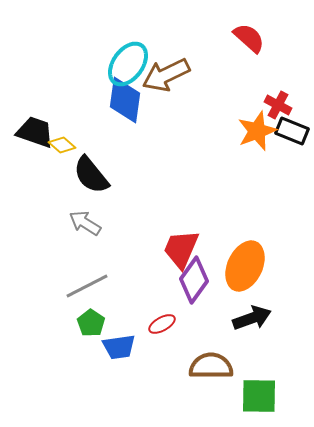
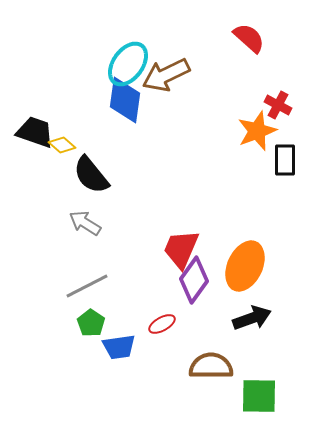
black rectangle: moved 7 px left, 29 px down; rotated 68 degrees clockwise
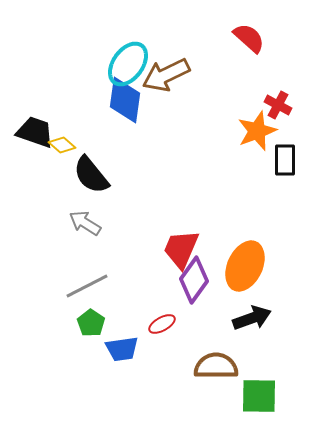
blue trapezoid: moved 3 px right, 2 px down
brown semicircle: moved 5 px right
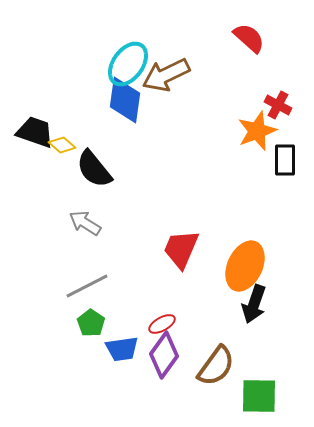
black semicircle: moved 3 px right, 6 px up
purple diamond: moved 30 px left, 75 px down
black arrow: moved 2 px right, 14 px up; rotated 129 degrees clockwise
brown semicircle: rotated 126 degrees clockwise
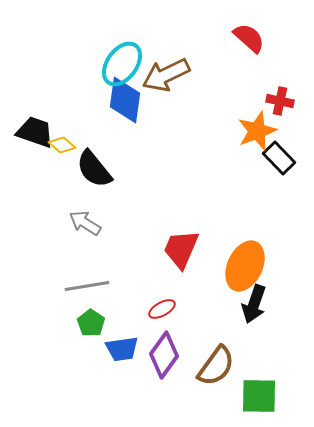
cyan ellipse: moved 6 px left
red cross: moved 2 px right, 4 px up; rotated 16 degrees counterclockwise
black rectangle: moved 6 px left, 2 px up; rotated 44 degrees counterclockwise
gray line: rotated 18 degrees clockwise
red ellipse: moved 15 px up
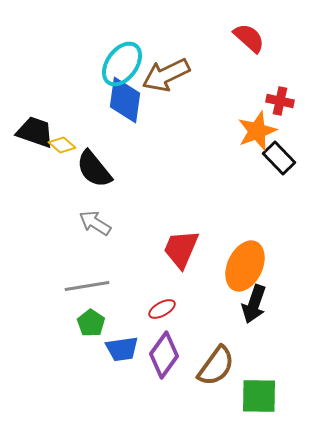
gray arrow: moved 10 px right
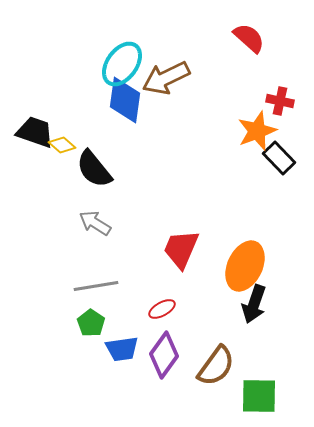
brown arrow: moved 3 px down
gray line: moved 9 px right
